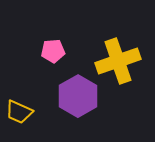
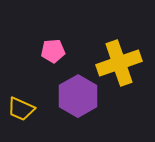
yellow cross: moved 1 px right, 2 px down
yellow trapezoid: moved 2 px right, 3 px up
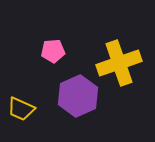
purple hexagon: rotated 6 degrees clockwise
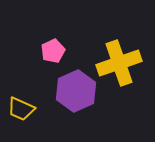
pink pentagon: rotated 20 degrees counterclockwise
purple hexagon: moved 2 px left, 5 px up
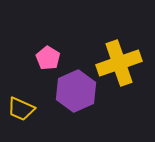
pink pentagon: moved 5 px left, 7 px down; rotated 15 degrees counterclockwise
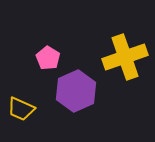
yellow cross: moved 6 px right, 6 px up
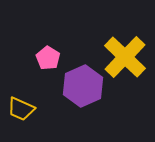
yellow cross: rotated 27 degrees counterclockwise
purple hexagon: moved 7 px right, 5 px up
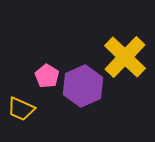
pink pentagon: moved 1 px left, 18 px down
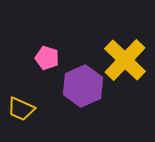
yellow cross: moved 3 px down
pink pentagon: moved 18 px up; rotated 15 degrees counterclockwise
